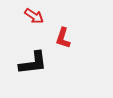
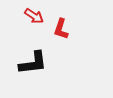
red L-shape: moved 2 px left, 9 px up
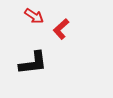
red L-shape: rotated 30 degrees clockwise
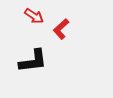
black L-shape: moved 2 px up
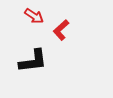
red L-shape: moved 1 px down
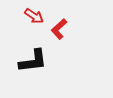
red L-shape: moved 2 px left, 1 px up
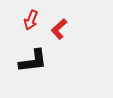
red arrow: moved 3 px left, 4 px down; rotated 78 degrees clockwise
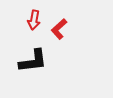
red arrow: moved 3 px right; rotated 12 degrees counterclockwise
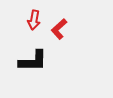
black L-shape: rotated 8 degrees clockwise
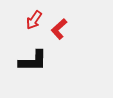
red arrow: rotated 24 degrees clockwise
